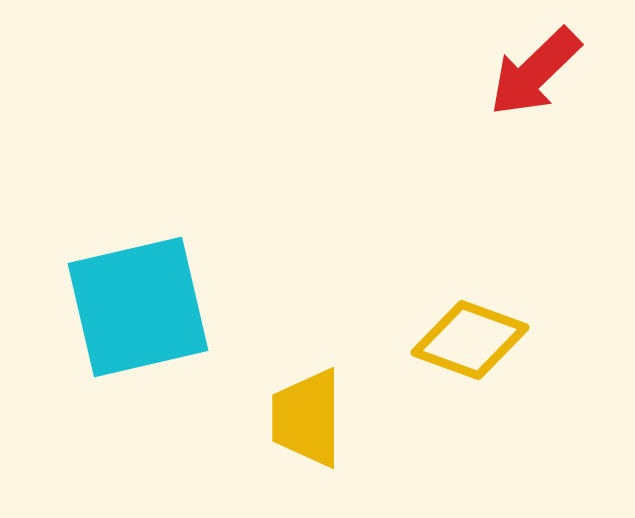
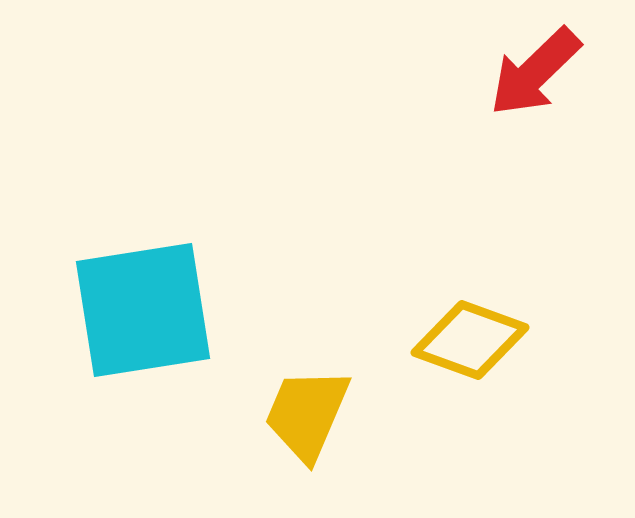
cyan square: moved 5 px right, 3 px down; rotated 4 degrees clockwise
yellow trapezoid: moved 4 px up; rotated 23 degrees clockwise
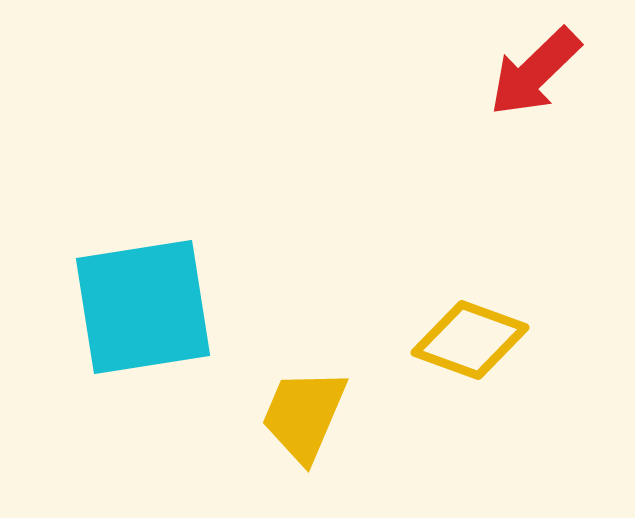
cyan square: moved 3 px up
yellow trapezoid: moved 3 px left, 1 px down
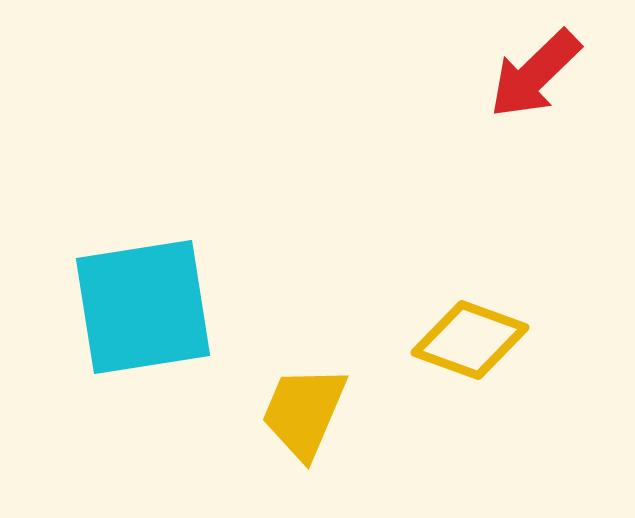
red arrow: moved 2 px down
yellow trapezoid: moved 3 px up
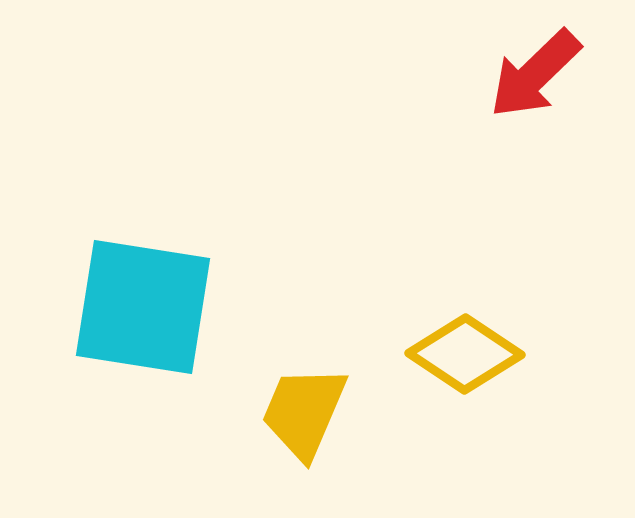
cyan square: rotated 18 degrees clockwise
yellow diamond: moved 5 px left, 14 px down; rotated 14 degrees clockwise
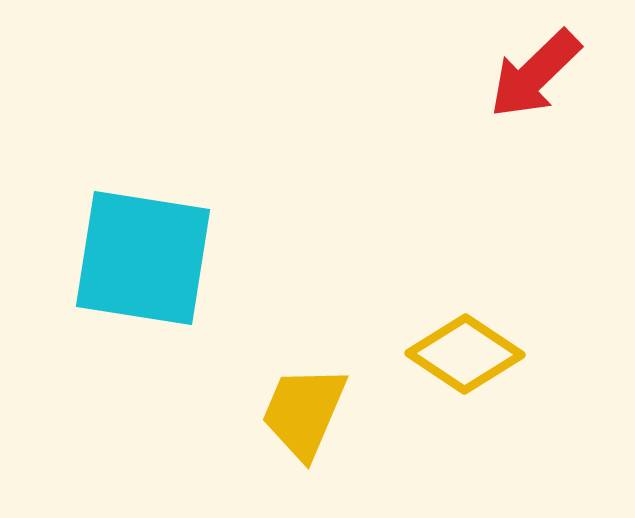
cyan square: moved 49 px up
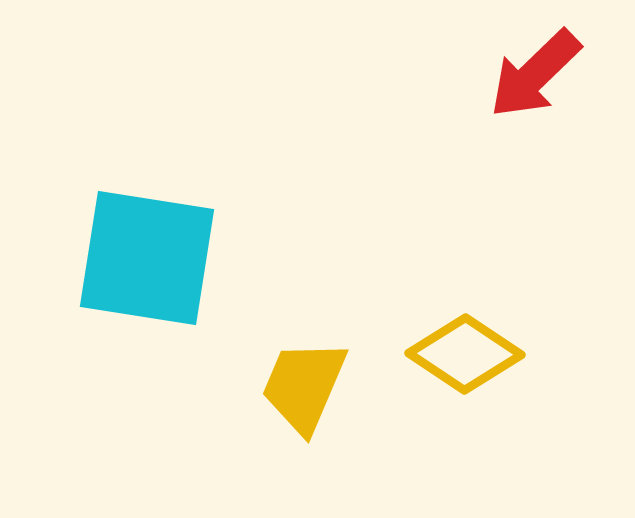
cyan square: moved 4 px right
yellow trapezoid: moved 26 px up
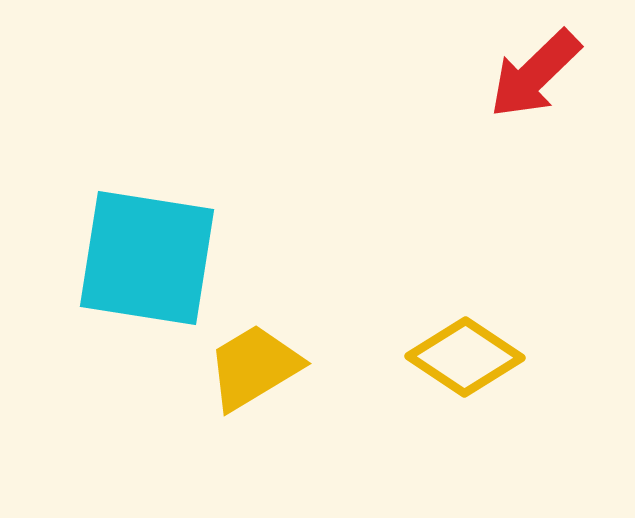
yellow diamond: moved 3 px down
yellow trapezoid: moved 50 px left, 19 px up; rotated 36 degrees clockwise
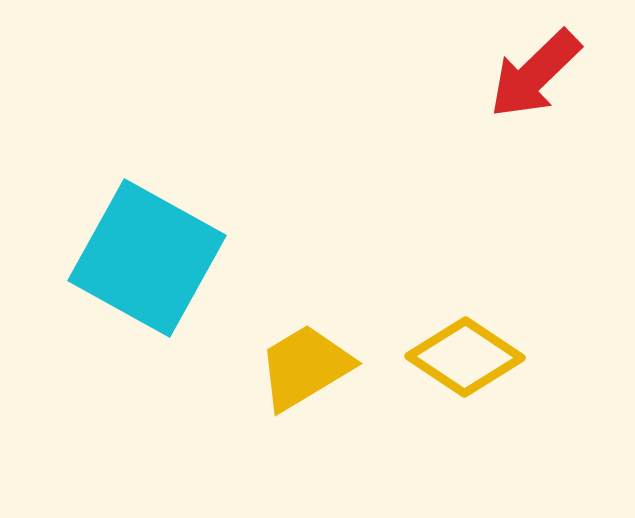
cyan square: rotated 20 degrees clockwise
yellow trapezoid: moved 51 px right
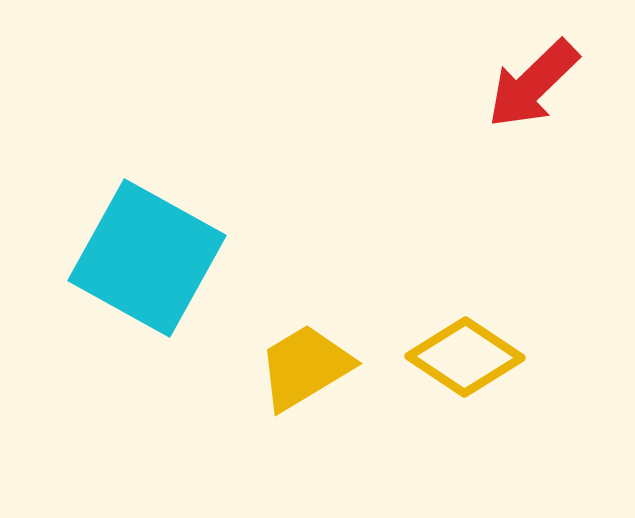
red arrow: moved 2 px left, 10 px down
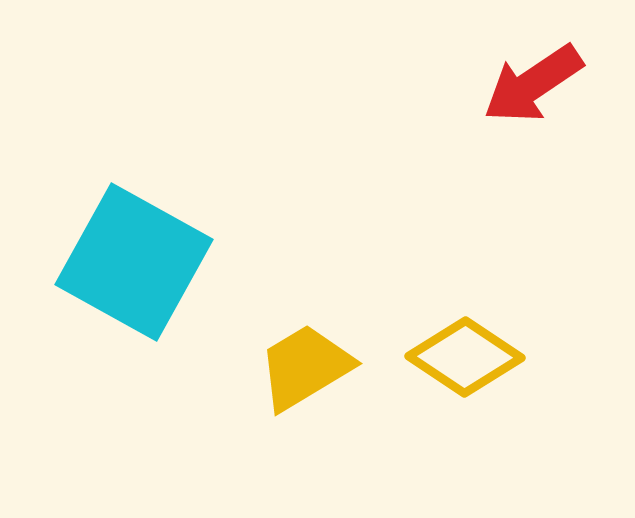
red arrow: rotated 10 degrees clockwise
cyan square: moved 13 px left, 4 px down
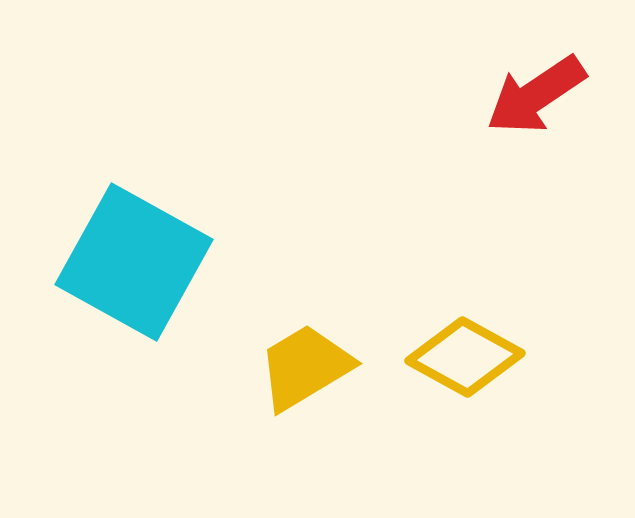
red arrow: moved 3 px right, 11 px down
yellow diamond: rotated 5 degrees counterclockwise
